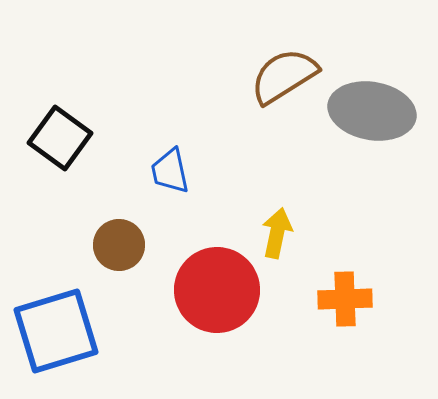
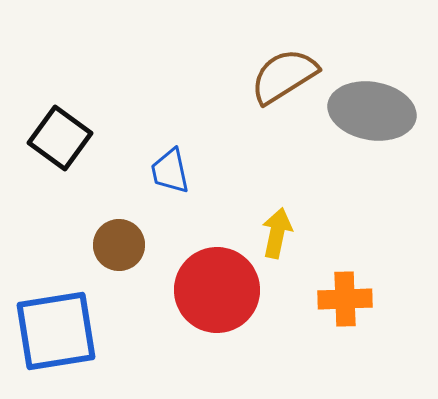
blue square: rotated 8 degrees clockwise
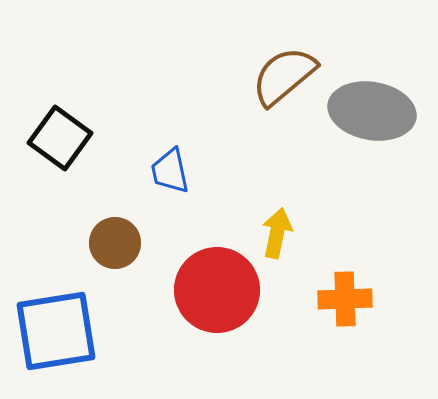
brown semicircle: rotated 8 degrees counterclockwise
brown circle: moved 4 px left, 2 px up
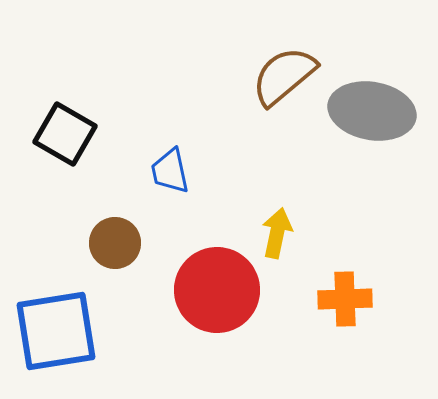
black square: moved 5 px right, 4 px up; rotated 6 degrees counterclockwise
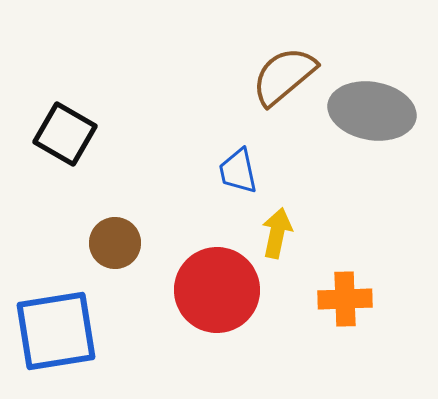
blue trapezoid: moved 68 px right
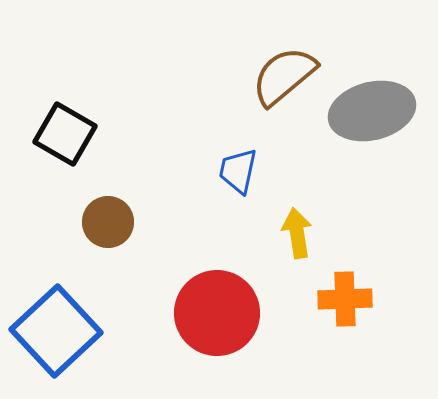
gray ellipse: rotated 24 degrees counterclockwise
blue trapezoid: rotated 24 degrees clockwise
yellow arrow: moved 20 px right; rotated 21 degrees counterclockwise
brown circle: moved 7 px left, 21 px up
red circle: moved 23 px down
blue square: rotated 34 degrees counterclockwise
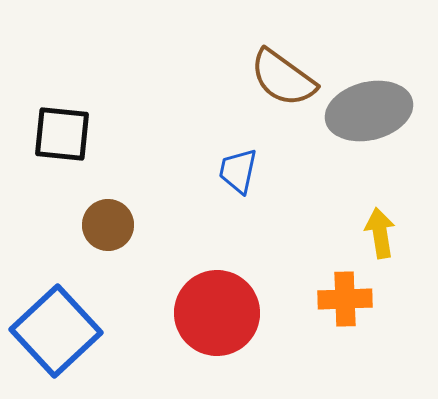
brown semicircle: moved 1 px left, 2 px down; rotated 104 degrees counterclockwise
gray ellipse: moved 3 px left
black square: moved 3 px left; rotated 24 degrees counterclockwise
brown circle: moved 3 px down
yellow arrow: moved 83 px right
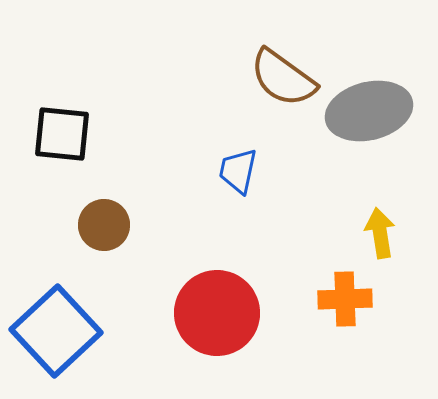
brown circle: moved 4 px left
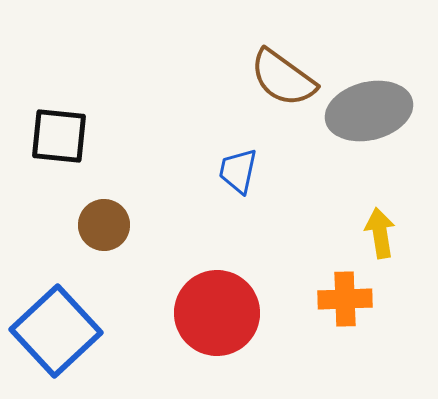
black square: moved 3 px left, 2 px down
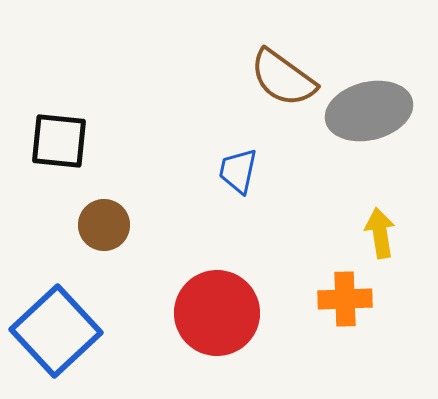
black square: moved 5 px down
